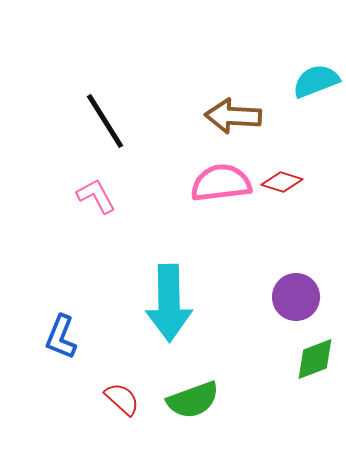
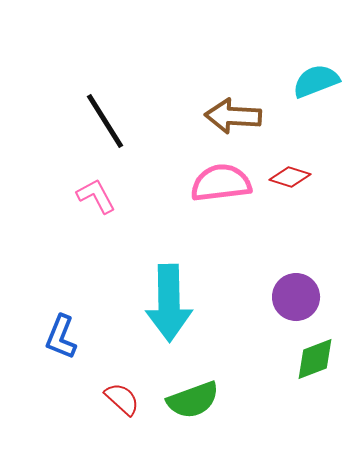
red diamond: moved 8 px right, 5 px up
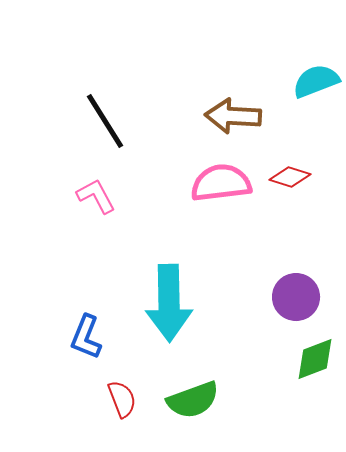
blue L-shape: moved 25 px right
red semicircle: rotated 27 degrees clockwise
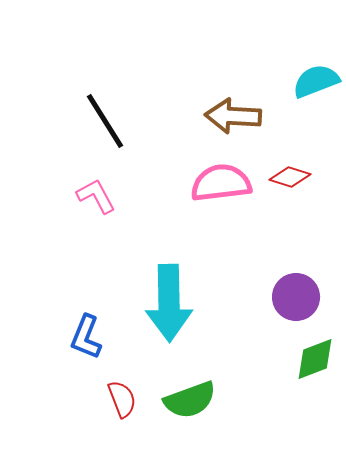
green semicircle: moved 3 px left
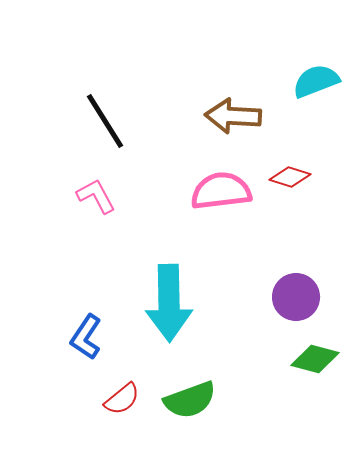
pink semicircle: moved 8 px down
blue L-shape: rotated 12 degrees clockwise
green diamond: rotated 36 degrees clockwise
red semicircle: rotated 72 degrees clockwise
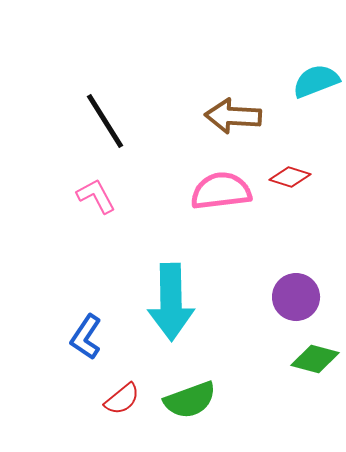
cyan arrow: moved 2 px right, 1 px up
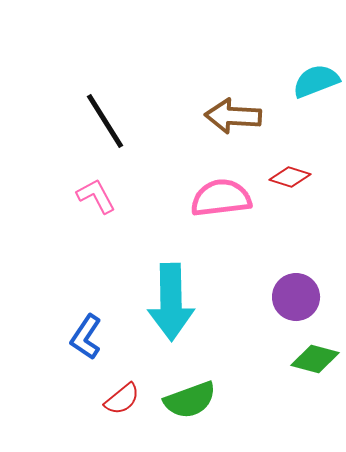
pink semicircle: moved 7 px down
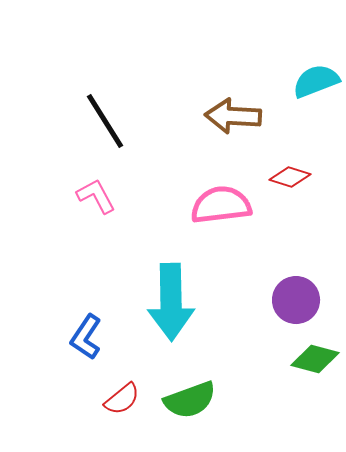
pink semicircle: moved 7 px down
purple circle: moved 3 px down
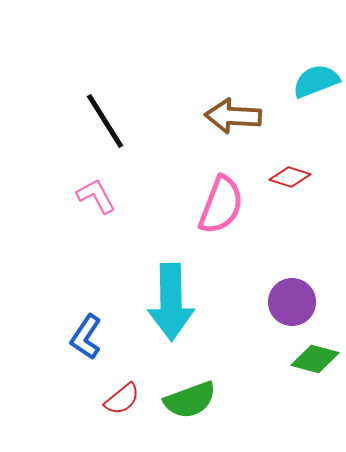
pink semicircle: rotated 118 degrees clockwise
purple circle: moved 4 px left, 2 px down
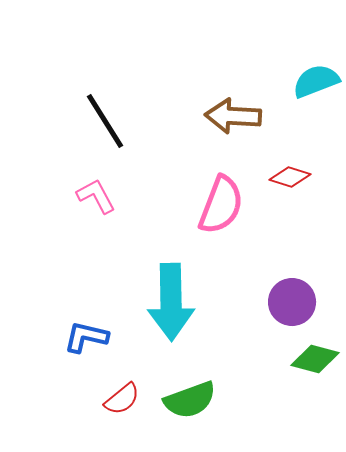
blue L-shape: rotated 69 degrees clockwise
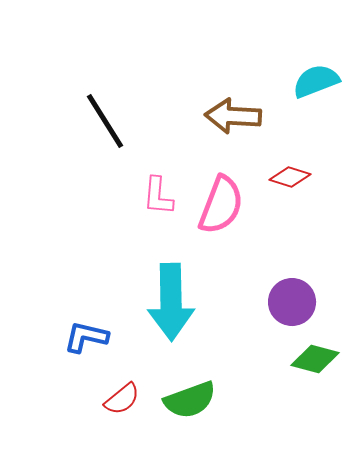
pink L-shape: moved 62 px right; rotated 147 degrees counterclockwise
